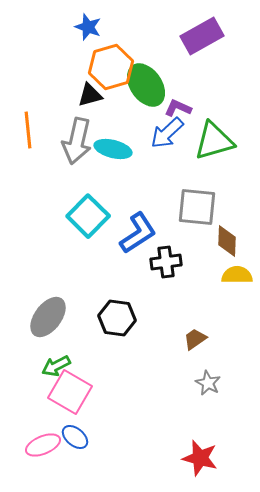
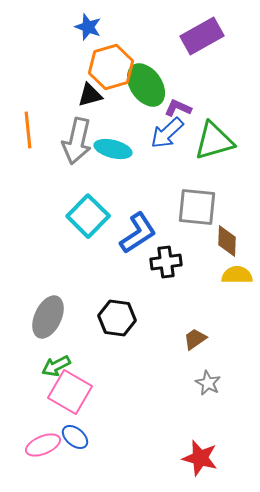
gray ellipse: rotated 12 degrees counterclockwise
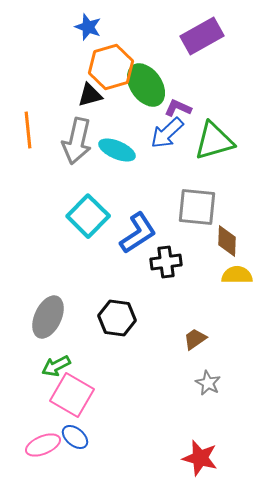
cyan ellipse: moved 4 px right, 1 px down; rotated 9 degrees clockwise
pink square: moved 2 px right, 3 px down
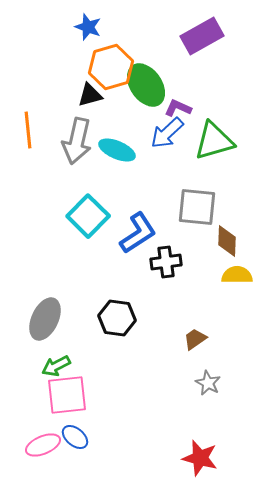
gray ellipse: moved 3 px left, 2 px down
pink square: moved 5 px left; rotated 36 degrees counterclockwise
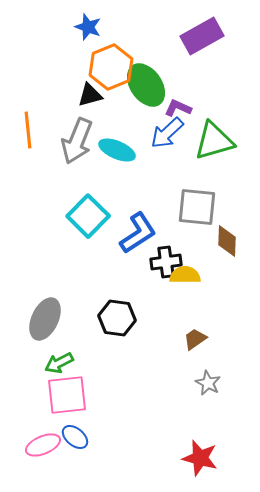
orange hexagon: rotated 6 degrees counterclockwise
gray arrow: rotated 9 degrees clockwise
yellow semicircle: moved 52 px left
green arrow: moved 3 px right, 3 px up
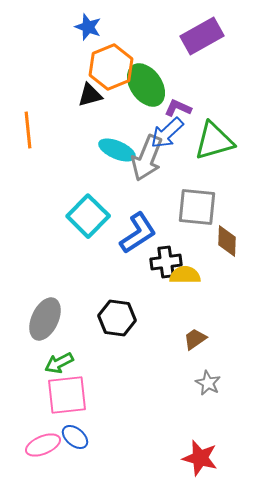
gray arrow: moved 70 px right, 17 px down
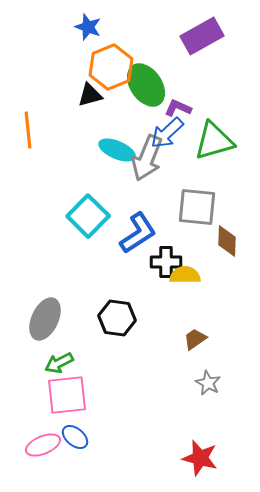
black cross: rotated 8 degrees clockwise
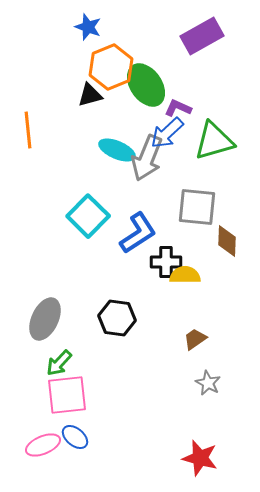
green arrow: rotated 20 degrees counterclockwise
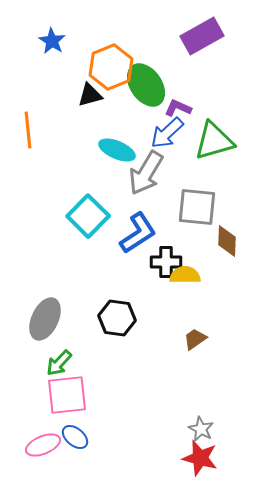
blue star: moved 36 px left, 14 px down; rotated 12 degrees clockwise
gray arrow: moved 1 px left, 15 px down; rotated 9 degrees clockwise
gray star: moved 7 px left, 46 px down
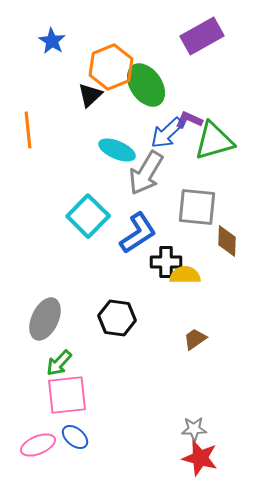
black triangle: rotated 28 degrees counterclockwise
purple L-shape: moved 11 px right, 12 px down
gray star: moved 7 px left; rotated 30 degrees counterclockwise
pink ellipse: moved 5 px left
